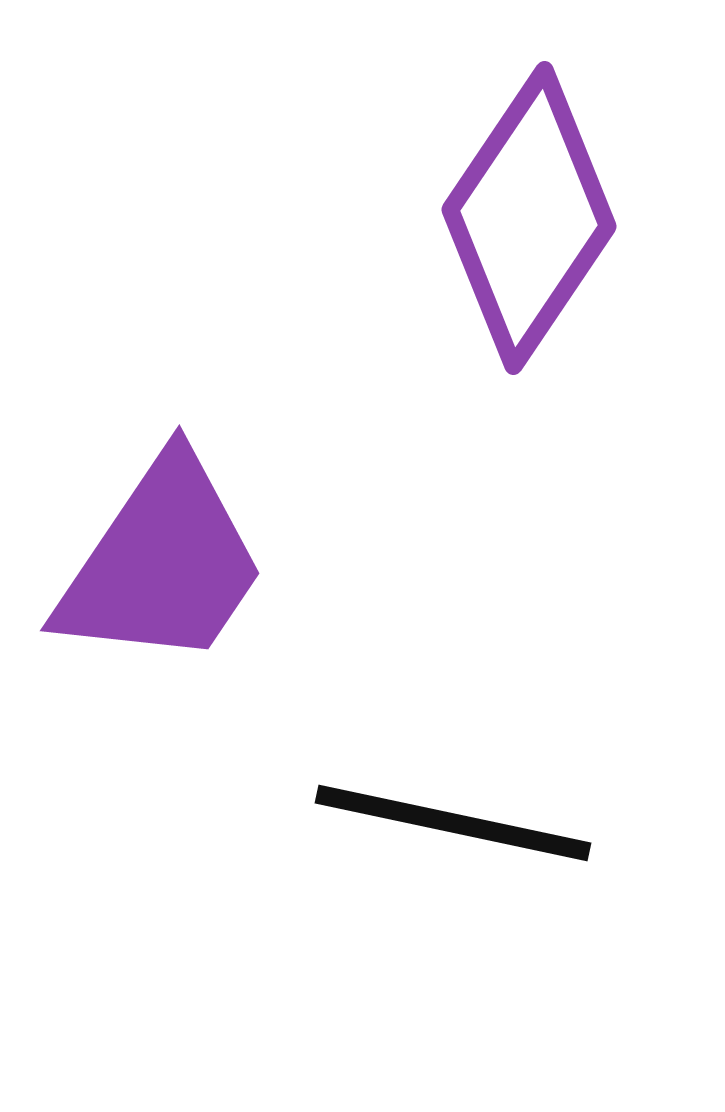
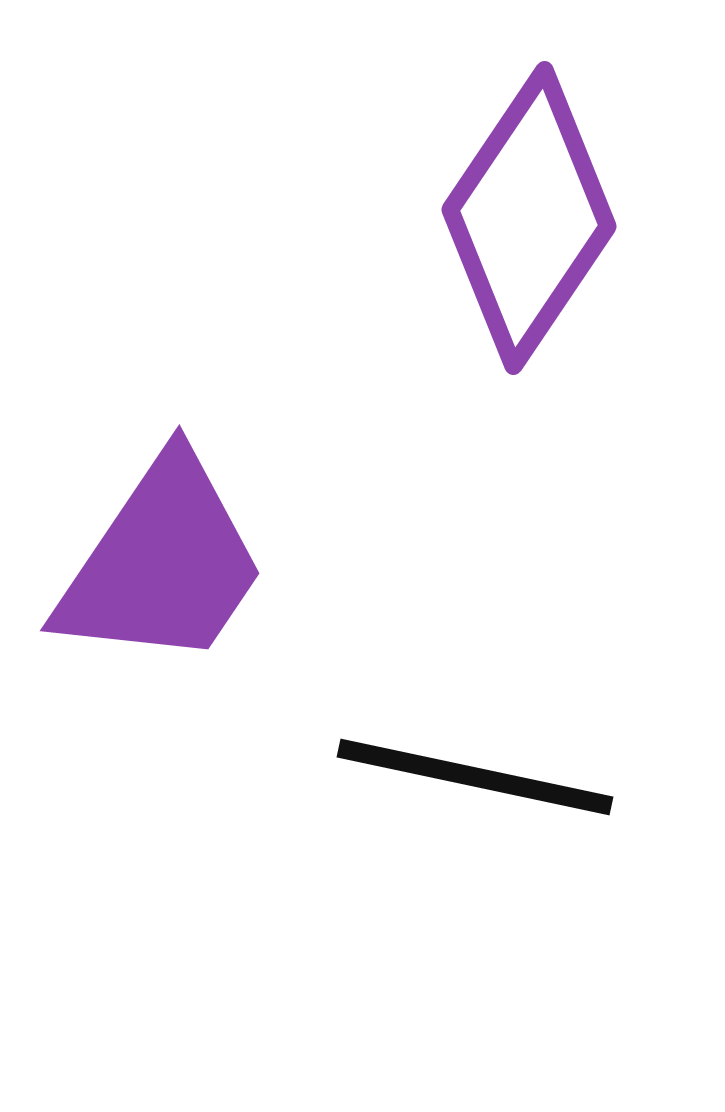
black line: moved 22 px right, 46 px up
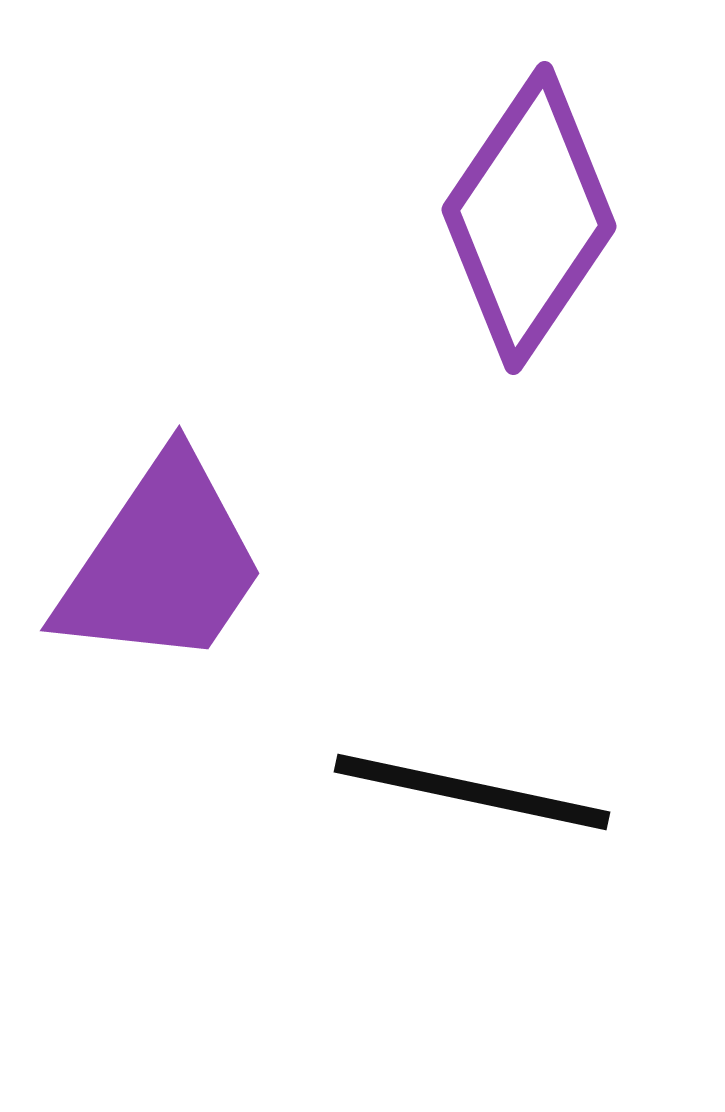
black line: moved 3 px left, 15 px down
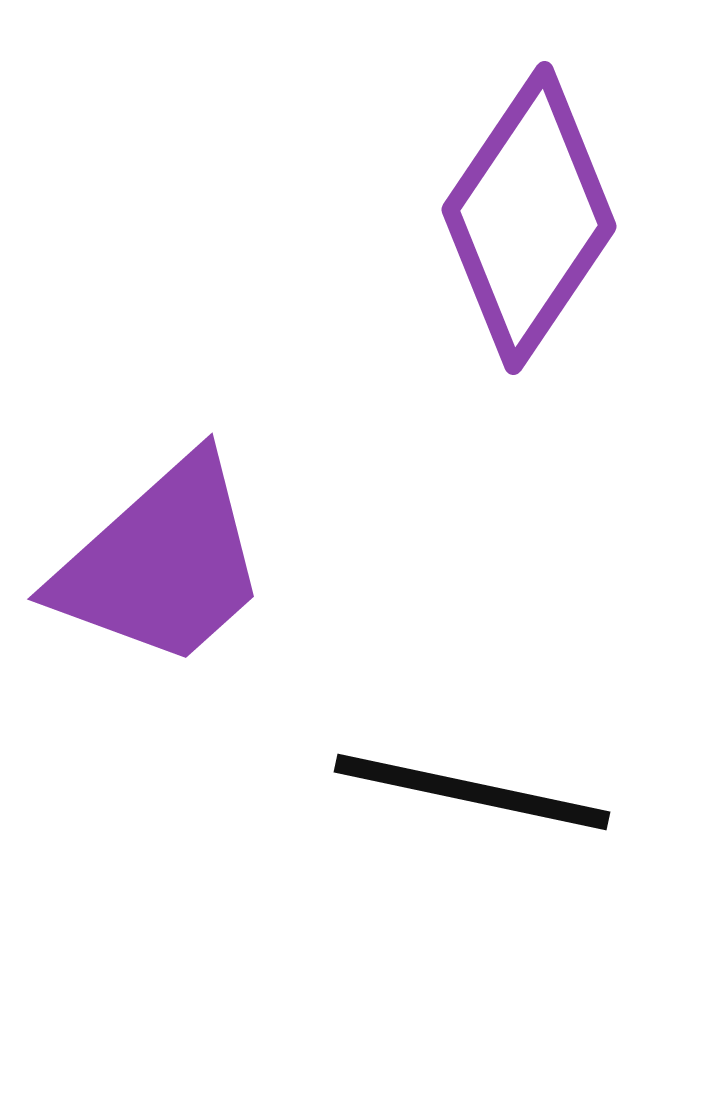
purple trapezoid: rotated 14 degrees clockwise
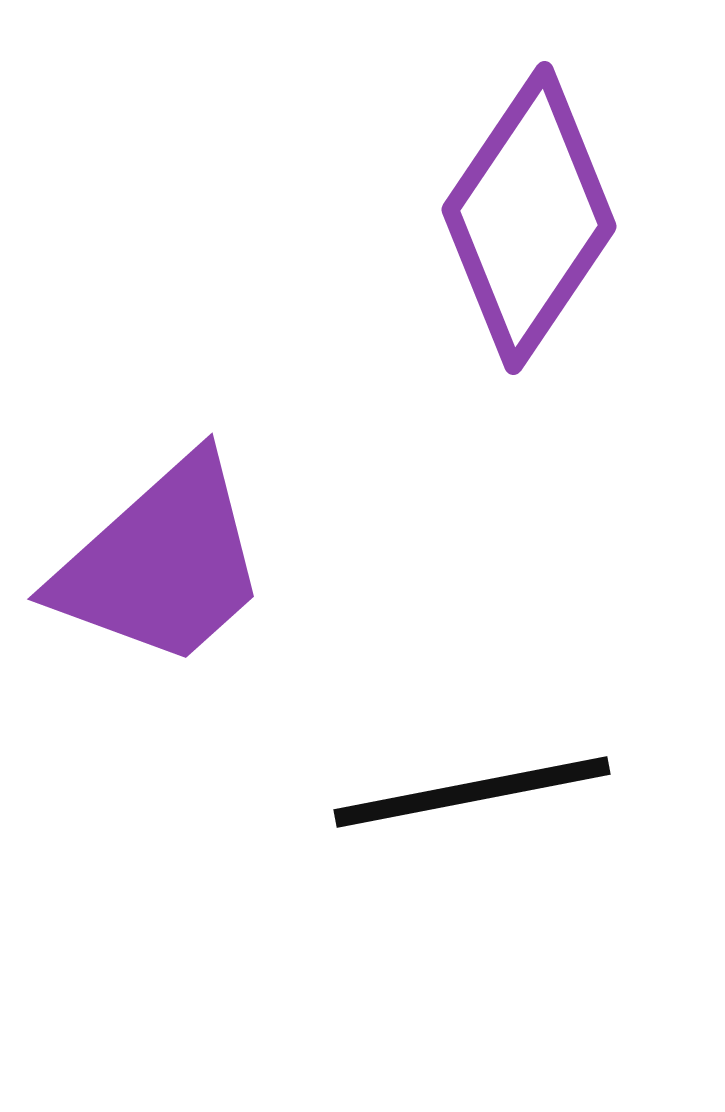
black line: rotated 23 degrees counterclockwise
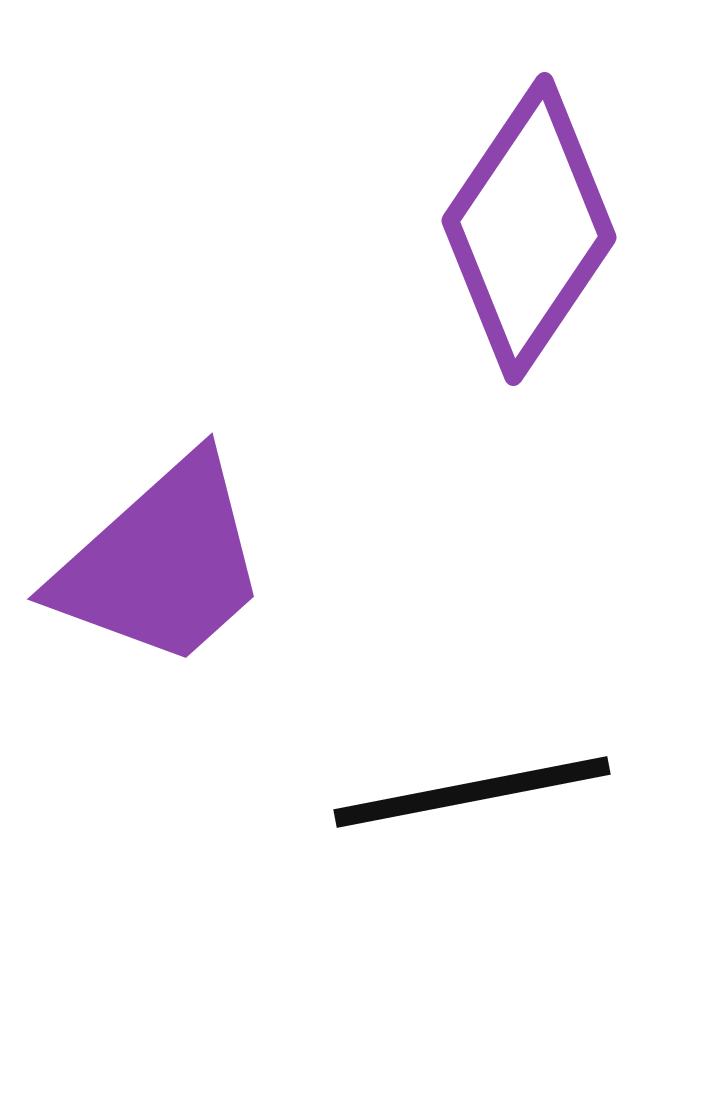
purple diamond: moved 11 px down
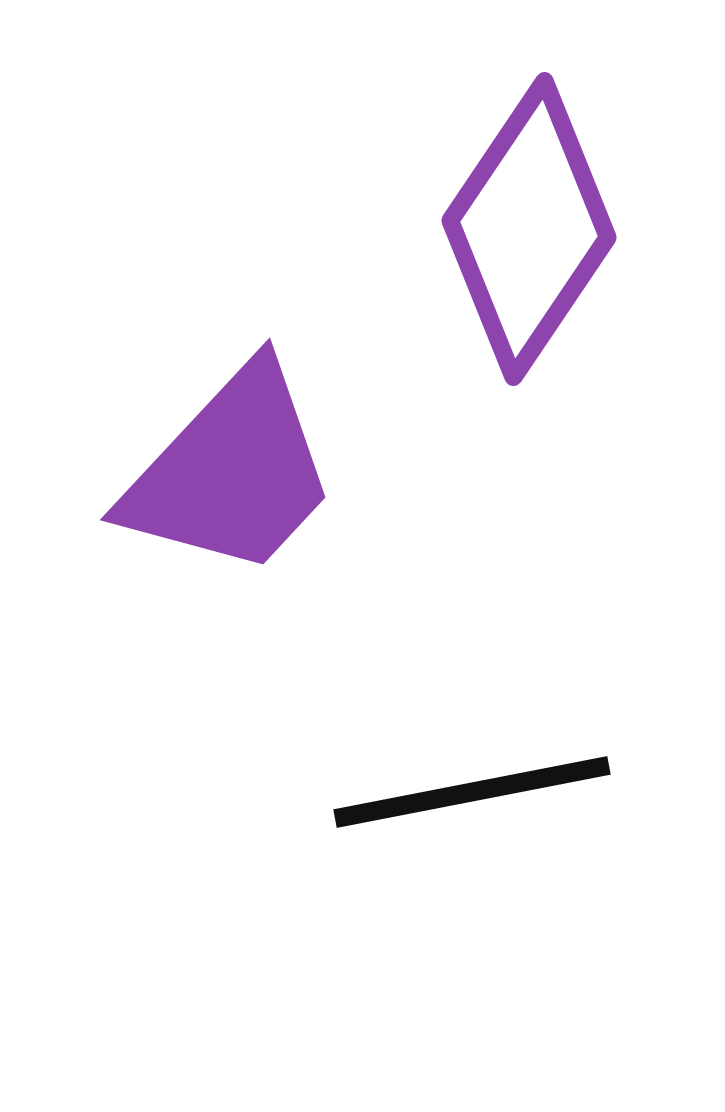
purple trapezoid: moved 69 px right, 91 px up; rotated 5 degrees counterclockwise
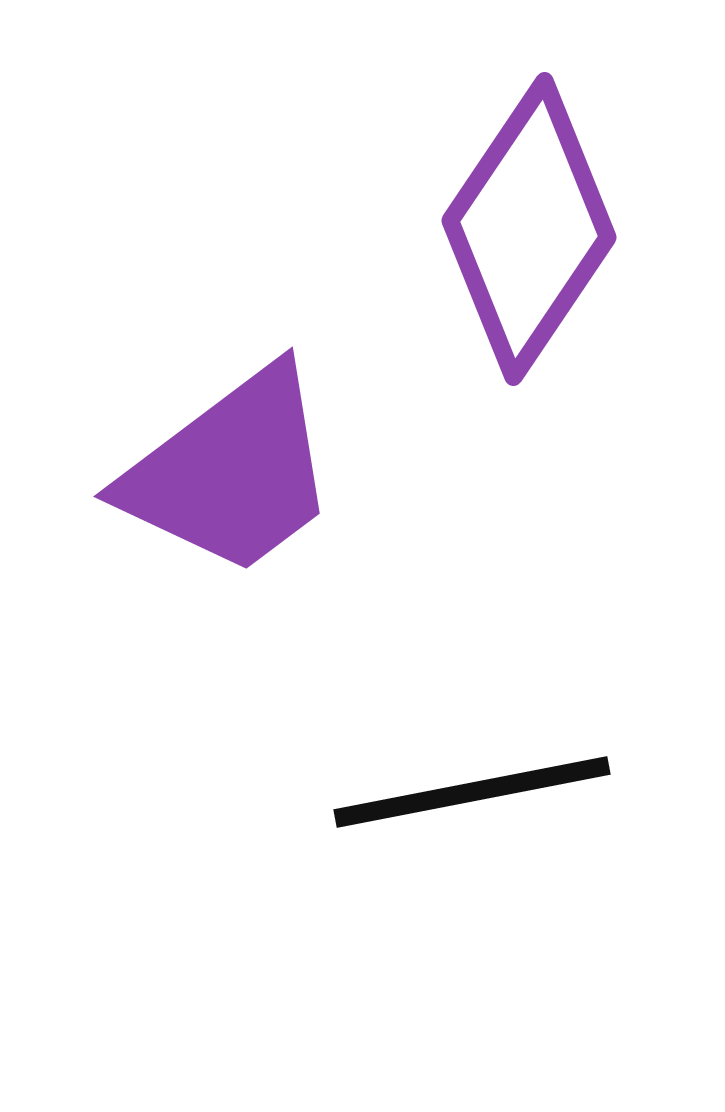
purple trapezoid: rotated 10 degrees clockwise
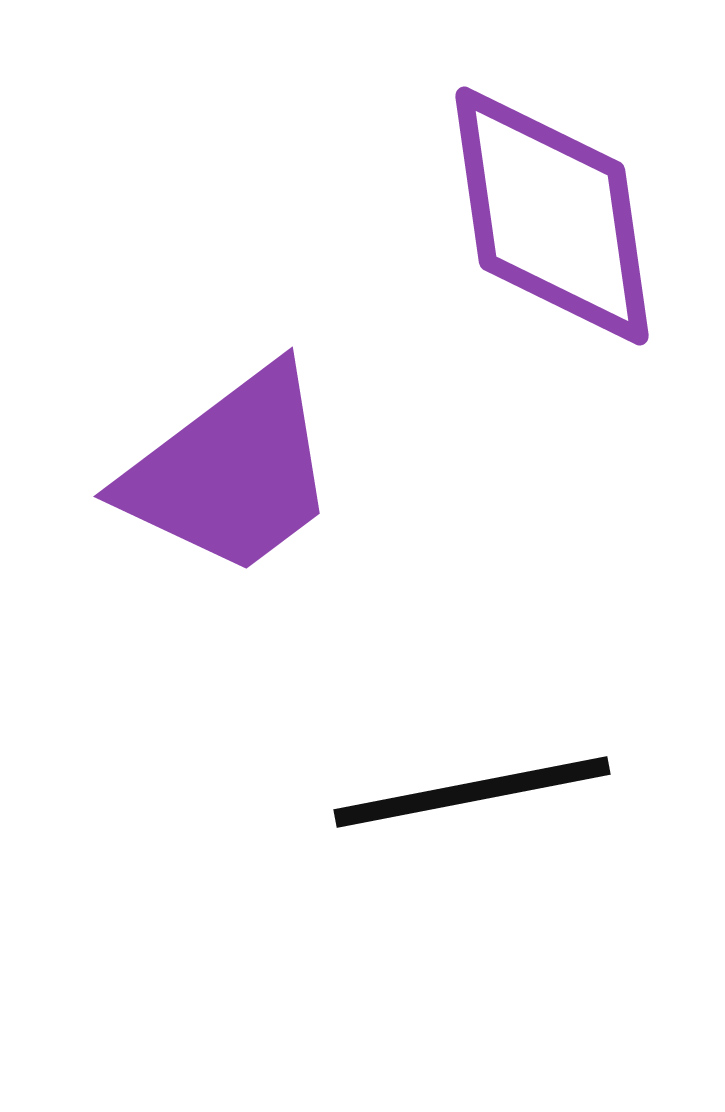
purple diamond: moved 23 px right, 13 px up; rotated 42 degrees counterclockwise
